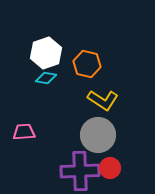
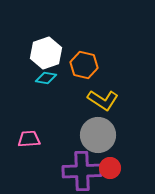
orange hexagon: moved 3 px left, 1 px down
pink trapezoid: moved 5 px right, 7 px down
purple cross: moved 2 px right
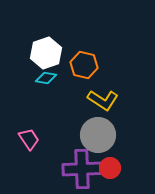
pink trapezoid: rotated 60 degrees clockwise
purple cross: moved 2 px up
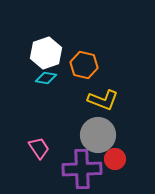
yellow L-shape: rotated 12 degrees counterclockwise
pink trapezoid: moved 10 px right, 9 px down
red circle: moved 5 px right, 9 px up
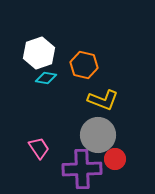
white hexagon: moved 7 px left
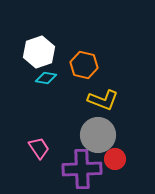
white hexagon: moved 1 px up
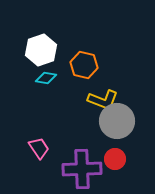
white hexagon: moved 2 px right, 2 px up
gray circle: moved 19 px right, 14 px up
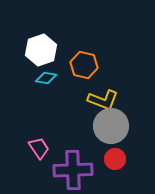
gray circle: moved 6 px left, 5 px down
purple cross: moved 9 px left, 1 px down
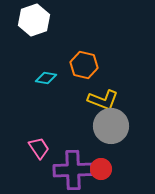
white hexagon: moved 7 px left, 30 px up
red circle: moved 14 px left, 10 px down
